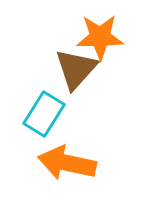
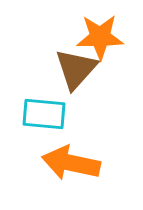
cyan rectangle: rotated 63 degrees clockwise
orange arrow: moved 4 px right
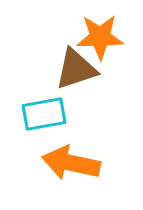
brown triangle: rotated 30 degrees clockwise
cyan rectangle: rotated 15 degrees counterclockwise
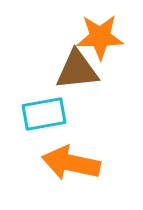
brown triangle: moved 1 px right, 1 px down; rotated 12 degrees clockwise
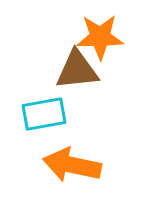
orange arrow: moved 1 px right, 2 px down
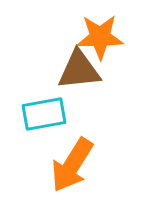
brown triangle: moved 2 px right
orange arrow: rotated 70 degrees counterclockwise
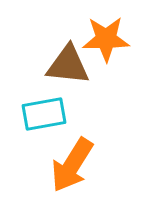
orange star: moved 6 px right, 2 px down
brown triangle: moved 11 px left, 5 px up; rotated 12 degrees clockwise
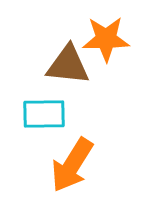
cyan rectangle: rotated 9 degrees clockwise
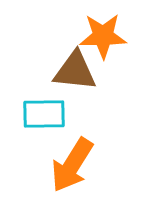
orange star: moved 3 px left, 3 px up
brown triangle: moved 7 px right, 6 px down
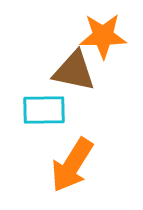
brown triangle: moved 1 px left; rotated 6 degrees clockwise
cyan rectangle: moved 4 px up
